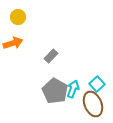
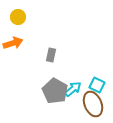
gray rectangle: moved 1 px up; rotated 32 degrees counterclockwise
cyan square: moved 1 px down; rotated 21 degrees counterclockwise
cyan arrow: rotated 30 degrees clockwise
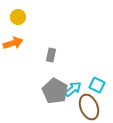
brown ellipse: moved 4 px left, 3 px down
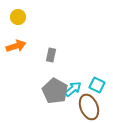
orange arrow: moved 3 px right, 3 px down
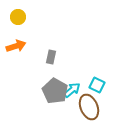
gray rectangle: moved 2 px down
cyan arrow: moved 1 px left, 1 px down
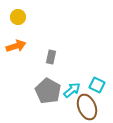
gray pentagon: moved 7 px left
brown ellipse: moved 2 px left
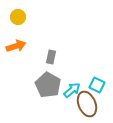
gray pentagon: moved 6 px up
brown ellipse: moved 3 px up
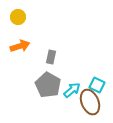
orange arrow: moved 4 px right
brown ellipse: moved 3 px right, 2 px up
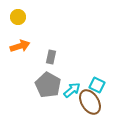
brown ellipse: rotated 10 degrees counterclockwise
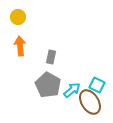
orange arrow: rotated 78 degrees counterclockwise
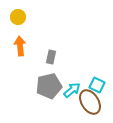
gray pentagon: moved 1 px right, 1 px down; rotated 30 degrees clockwise
